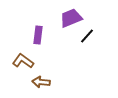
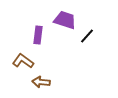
purple trapezoid: moved 6 px left, 2 px down; rotated 40 degrees clockwise
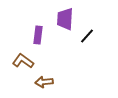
purple trapezoid: moved 1 px up; rotated 105 degrees counterclockwise
brown arrow: moved 3 px right; rotated 12 degrees counterclockwise
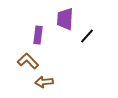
brown L-shape: moved 5 px right; rotated 10 degrees clockwise
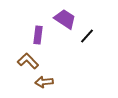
purple trapezoid: rotated 120 degrees clockwise
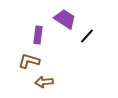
brown L-shape: moved 1 px right; rotated 30 degrees counterclockwise
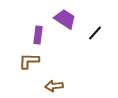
black line: moved 8 px right, 3 px up
brown L-shape: rotated 15 degrees counterclockwise
brown arrow: moved 10 px right, 4 px down
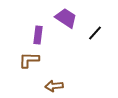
purple trapezoid: moved 1 px right, 1 px up
brown L-shape: moved 1 px up
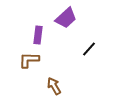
purple trapezoid: rotated 105 degrees clockwise
black line: moved 6 px left, 16 px down
brown arrow: rotated 66 degrees clockwise
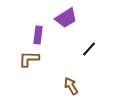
purple trapezoid: rotated 10 degrees clockwise
brown L-shape: moved 1 px up
brown arrow: moved 17 px right
